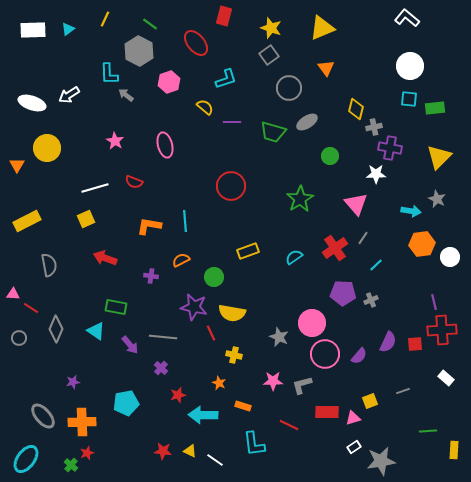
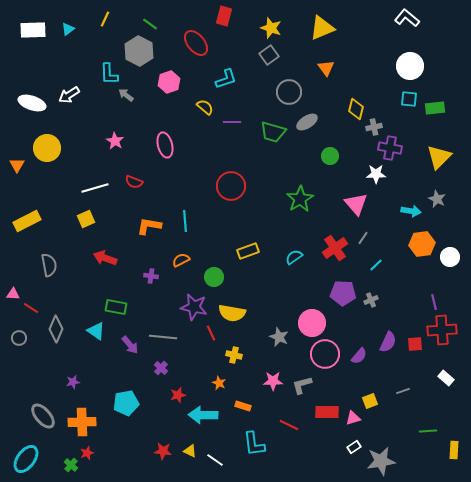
gray circle at (289, 88): moved 4 px down
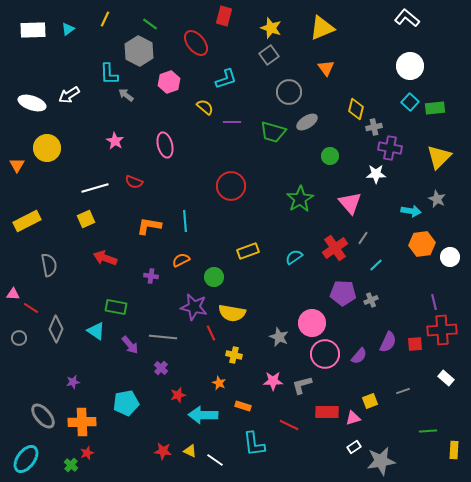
cyan square at (409, 99): moved 1 px right, 3 px down; rotated 36 degrees clockwise
pink triangle at (356, 204): moved 6 px left, 1 px up
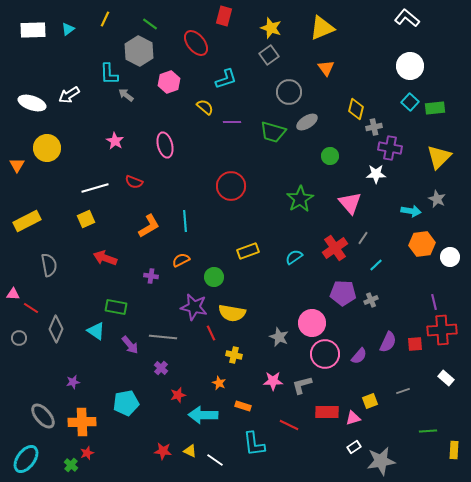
orange L-shape at (149, 226): rotated 140 degrees clockwise
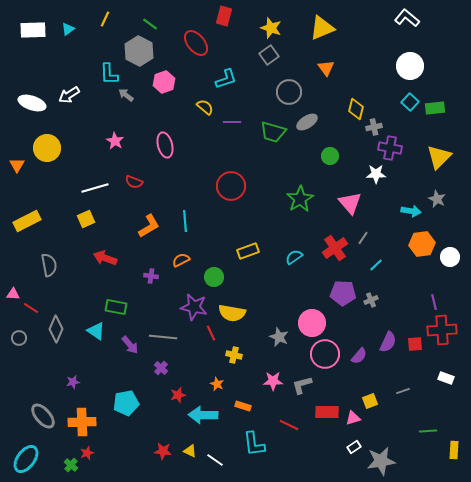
pink hexagon at (169, 82): moved 5 px left
white rectangle at (446, 378): rotated 21 degrees counterclockwise
orange star at (219, 383): moved 2 px left, 1 px down
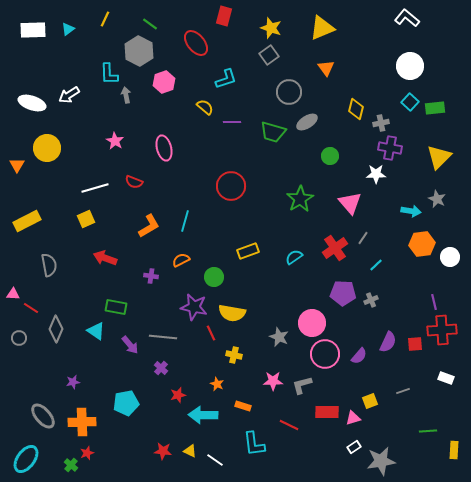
gray arrow at (126, 95): rotated 42 degrees clockwise
gray cross at (374, 127): moved 7 px right, 4 px up
pink ellipse at (165, 145): moved 1 px left, 3 px down
cyan line at (185, 221): rotated 20 degrees clockwise
